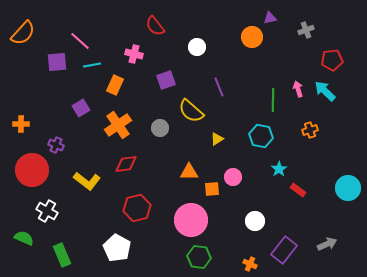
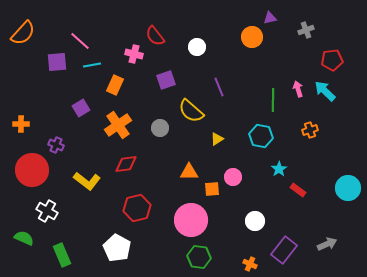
red semicircle at (155, 26): moved 10 px down
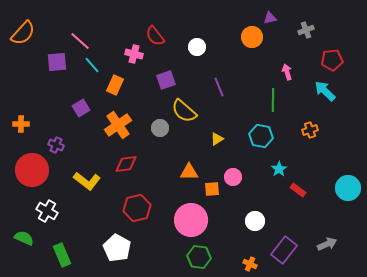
cyan line at (92, 65): rotated 60 degrees clockwise
pink arrow at (298, 89): moved 11 px left, 17 px up
yellow semicircle at (191, 111): moved 7 px left
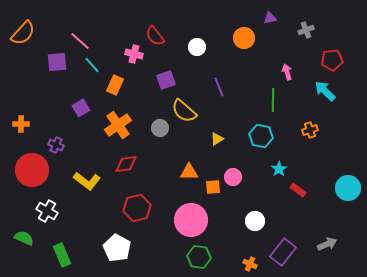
orange circle at (252, 37): moved 8 px left, 1 px down
orange square at (212, 189): moved 1 px right, 2 px up
purple rectangle at (284, 250): moved 1 px left, 2 px down
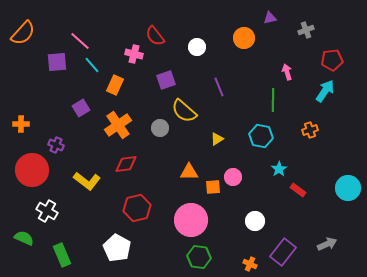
cyan arrow at (325, 91): rotated 80 degrees clockwise
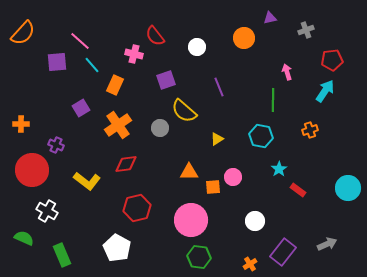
orange cross at (250, 264): rotated 32 degrees clockwise
